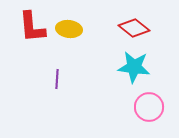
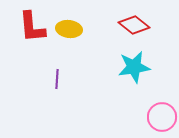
red diamond: moved 3 px up
cyan star: rotated 16 degrees counterclockwise
pink circle: moved 13 px right, 10 px down
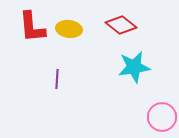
red diamond: moved 13 px left
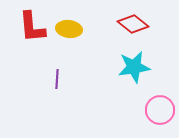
red diamond: moved 12 px right, 1 px up
pink circle: moved 2 px left, 7 px up
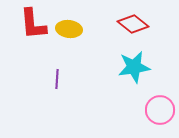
red L-shape: moved 1 px right, 3 px up
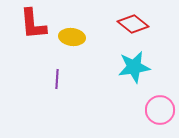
yellow ellipse: moved 3 px right, 8 px down
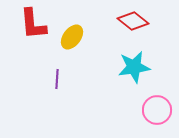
red diamond: moved 3 px up
yellow ellipse: rotated 60 degrees counterclockwise
pink circle: moved 3 px left
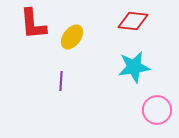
red diamond: rotated 32 degrees counterclockwise
purple line: moved 4 px right, 2 px down
